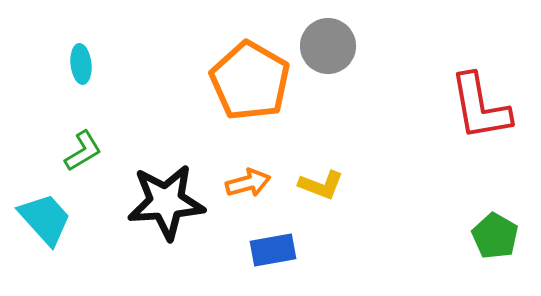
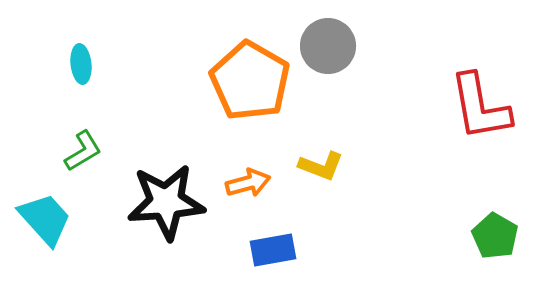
yellow L-shape: moved 19 px up
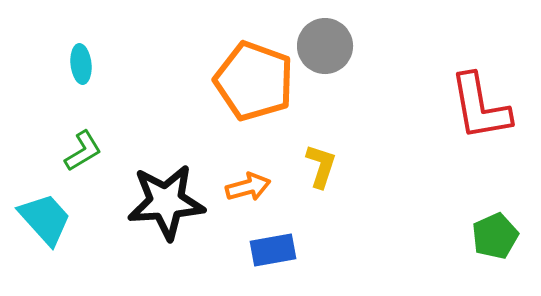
gray circle: moved 3 px left
orange pentagon: moved 4 px right; rotated 10 degrees counterclockwise
yellow L-shape: rotated 93 degrees counterclockwise
orange arrow: moved 4 px down
green pentagon: rotated 18 degrees clockwise
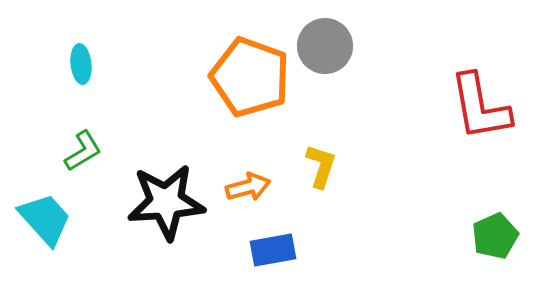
orange pentagon: moved 4 px left, 4 px up
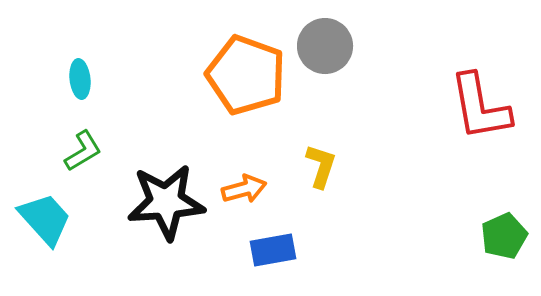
cyan ellipse: moved 1 px left, 15 px down
orange pentagon: moved 4 px left, 2 px up
orange arrow: moved 4 px left, 2 px down
green pentagon: moved 9 px right
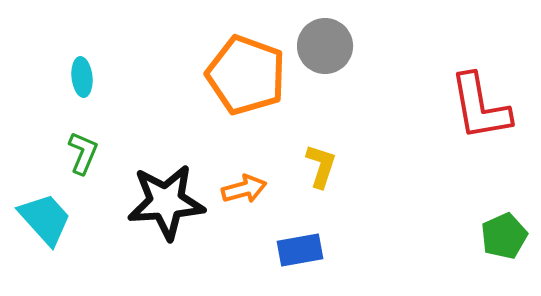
cyan ellipse: moved 2 px right, 2 px up
green L-shape: moved 2 px down; rotated 36 degrees counterclockwise
blue rectangle: moved 27 px right
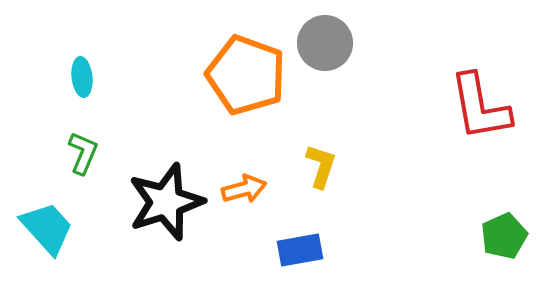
gray circle: moved 3 px up
black star: rotated 14 degrees counterclockwise
cyan trapezoid: moved 2 px right, 9 px down
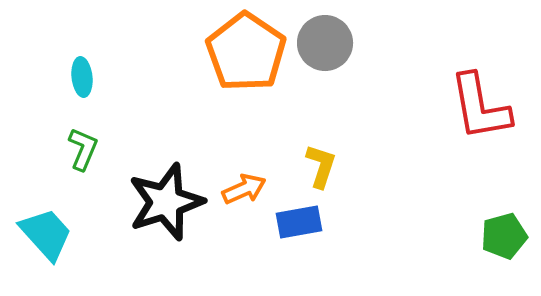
orange pentagon: moved 23 px up; rotated 14 degrees clockwise
green L-shape: moved 4 px up
orange arrow: rotated 9 degrees counterclockwise
cyan trapezoid: moved 1 px left, 6 px down
green pentagon: rotated 9 degrees clockwise
blue rectangle: moved 1 px left, 28 px up
